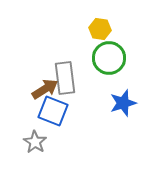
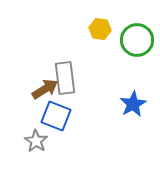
green circle: moved 28 px right, 18 px up
blue star: moved 10 px right, 1 px down; rotated 12 degrees counterclockwise
blue square: moved 3 px right, 5 px down
gray star: moved 1 px right, 1 px up
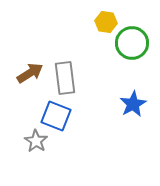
yellow hexagon: moved 6 px right, 7 px up
green circle: moved 5 px left, 3 px down
brown arrow: moved 15 px left, 16 px up
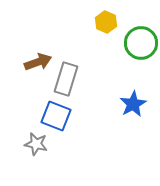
yellow hexagon: rotated 15 degrees clockwise
green circle: moved 9 px right
brown arrow: moved 8 px right, 11 px up; rotated 12 degrees clockwise
gray rectangle: moved 1 px right, 1 px down; rotated 24 degrees clockwise
gray star: moved 3 px down; rotated 20 degrees counterclockwise
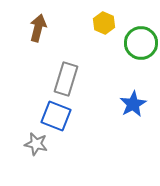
yellow hexagon: moved 2 px left, 1 px down
brown arrow: moved 34 px up; rotated 56 degrees counterclockwise
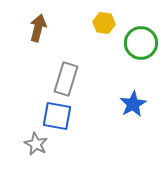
yellow hexagon: rotated 15 degrees counterclockwise
blue square: moved 1 px right; rotated 12 degrees counterclockwise
gray star: rotated 15 degrees clockwise
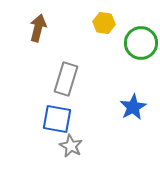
blue star: moved 3 px down
blue square: moved 3 px down
gray star: moved 35 px right, 2 px down
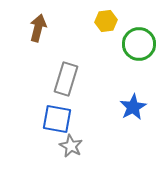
yellow hexagon: moved 2 px right, 2 px up; rotated 15 degrees counterclockwise
green circle: moved 2 px left, 1 px down
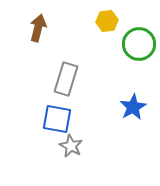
yellow hexagon: moved 1 px right
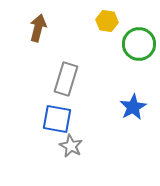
yellow hexagon: rotated 15 degrees clockwise
